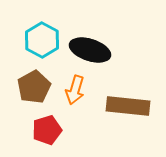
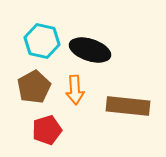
cyan hexagon: moved 1 px down; rotated 16 degrees counterclockwise
orange arrow: rotated 20 degrees counterclockwise
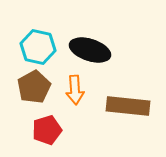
cyan hexagon: moved 4 px left, 6 px down
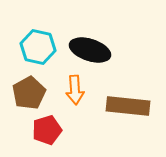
brown pentagon: moved 5 px left, 6 px down
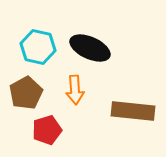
black ellipse: moved 2 px up; rotated 6 degrees clockwise
brown pentagon: moved 3 px left
brown rectangle: moved 5 px right, 5 px down
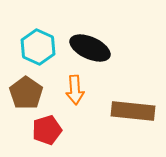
cyan hexagon: rotated 12 degrees clockwise
brown pentagon: rotated 8 degrees counterclockwise
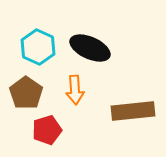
brown rectangle: rotated 12 degrees counterclockwise
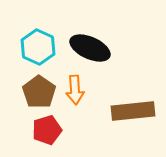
brown pentagon: moved 13 px right, 1 px up
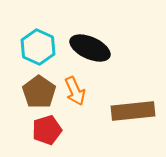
orange arrow: moved 1 px down; rotated 20 degrees counterclockwise
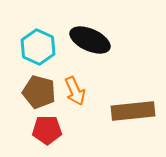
black ellipse: moved 8 px up
brown pentagon: rotated 20 degrees counterclockwise
red pentagon: rotated 16 degrees clockwise
